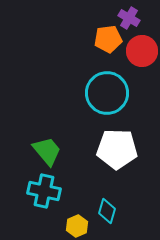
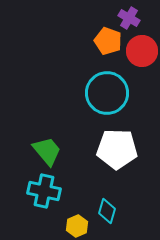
orange pentagon: moved 2 px down; rotated 28 degrees clockwise
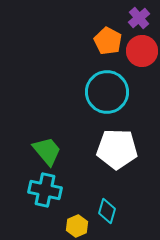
purple cross: moved 10 px right; rotated 20 degrees clockwise
orange pentagon: rotated 8 degrees clockwise
cyan circle: moved 1 px up
cyan cross: moved 1 px right, 1 px up
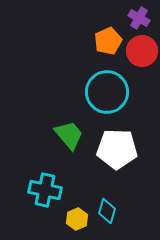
purple cross: rotated 20 degrees counterclockwise
orange pentagon: rotated 20 degrees clockwise
green trapezoid: moved 22 px right, 16 px up
yellow hexagon: moved 7 px up
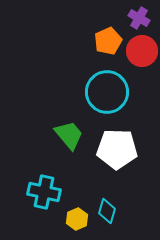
cyan cross: moved 1 px left, 2 px down
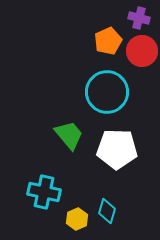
purple cross: rotated 15 degrees counterclockwise
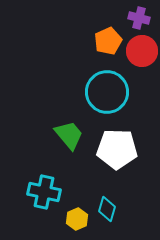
cyan diamond: moved 2 px up
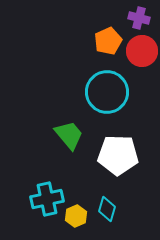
white pentagon: moved 1 px right, 6 px down
cyan cross: moved 3 px right, 7 px down; rotated 24 degrees counterclockwise
yellow hexagon: moved 1 px left, 3 px up
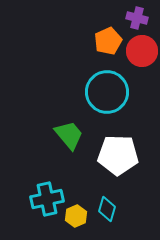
purple cross: moved 2 px left
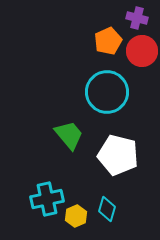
white pentagon: rotated 12 degrees clockwise
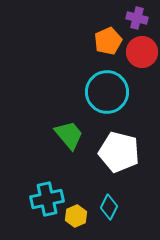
red circle: moved 1 px down
white pentagon: moved 1 px right, 3 px up
cyan diamond: moved 2 px right, 2 px up; rotated 10 degrees clockwise
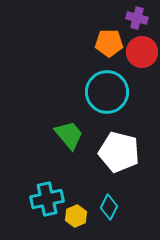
orange pentagon: moved 1 px right, 2 px down; rotated 24 degrees clockwise
